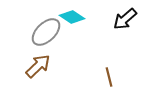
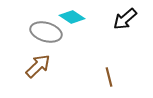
gray ellipse: rotated 60 degrees clockwise
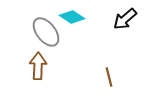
gray ellipse: rotated 36 degrees clockwise
brown arrow: rotated 44 degrees counterclockwise
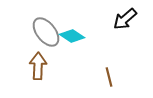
cyan diamond: moved 19 px down
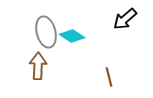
gray ellipse: rotated 24 degrees clockwise
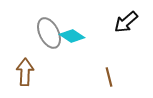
black arrow: moved 1 px right, 3 px down
gray ellipse: moved 3 px right, 1 px down; rotated 12 degrees counterclockwise
brown arrow: moved 13 px left, 6 px down
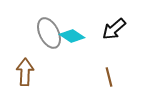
black arrow: moved 12 px left, 7 px down
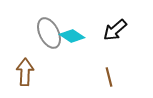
black arrow: moved 1 px right, 1 px down
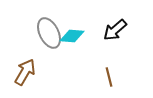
cyan diamond: rotated 30 degrees counterclockwise
brown arrow: rotated 28 degrees clockwise
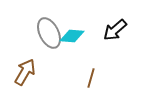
brown line: moved 18 px left, 1 px down; rotated 30 degrees clockwise
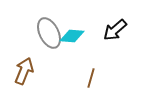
brown arrow: moved 1 px left, 1 px up; rotated 8 degrees counterclockwise
